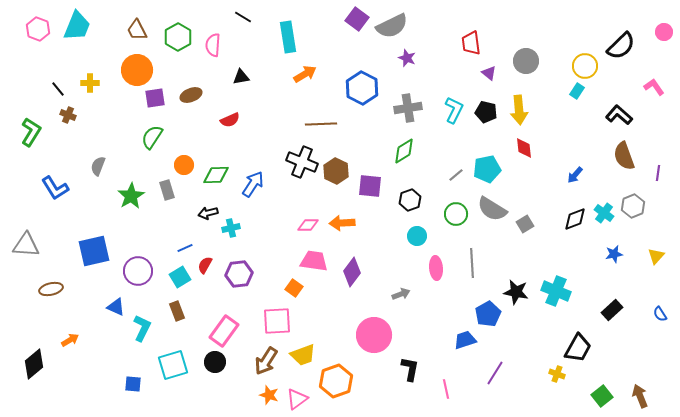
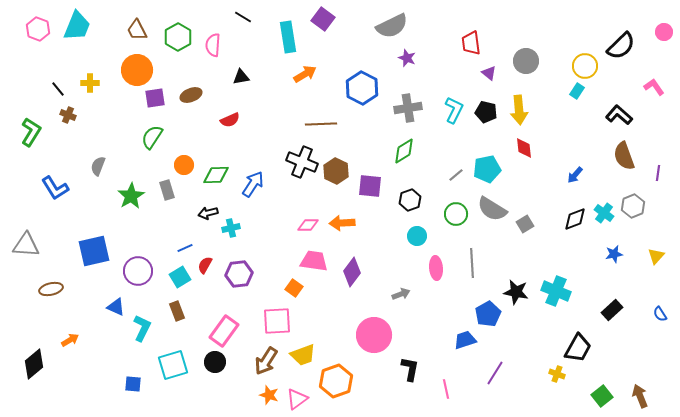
purple square at (357, 19): moved 34 px left
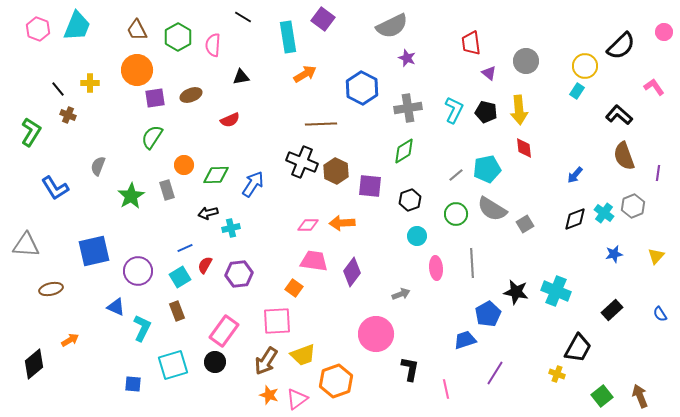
pink circle at (374, 335): moved 2 px right, 1 px up
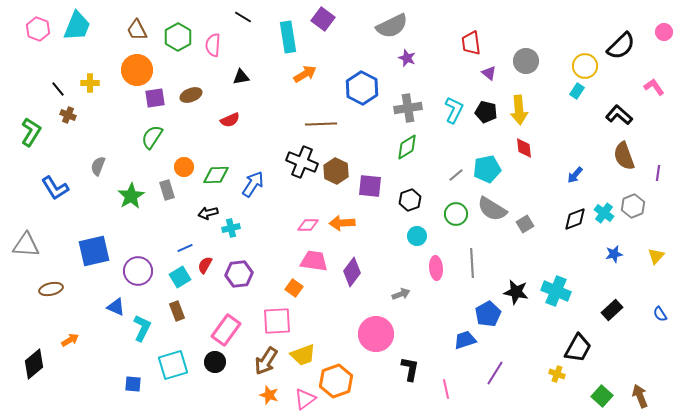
green diamond at (404, 151): moved 3 px right, 4 px up
orange circle at (184, 165): moved 2 px down
pink rectangle at (224, 331): moved 2 px right, 1 px up
green square at (602, 396): rotated 10 degrees counterclockwise
pink triangle at (297, 399): moved 8 px right
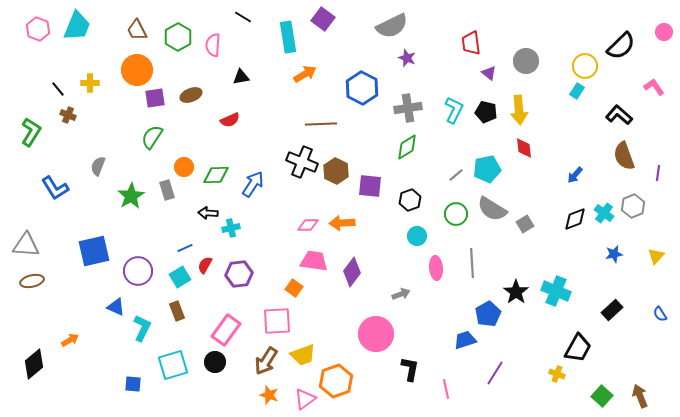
black arrow at (208, 213): rotated 18 degrees clockwise
brown ellipse at (51, 289): moved 19 px left, 8 px up
black star at (516, 292): rotated 25 degrees clockwise
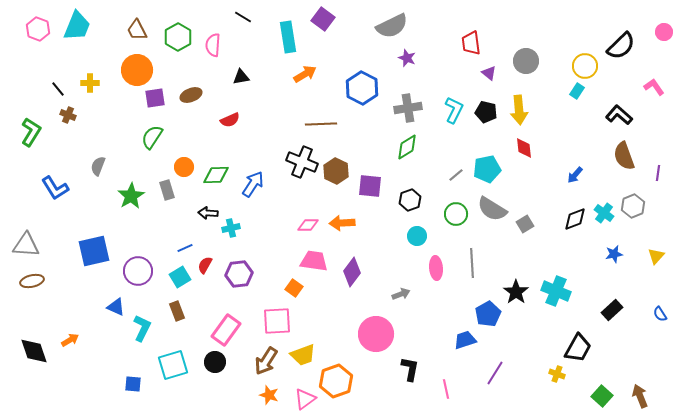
black diamond at (34, 364): moved 13 px up; rotated 68 degrees counterclockwise
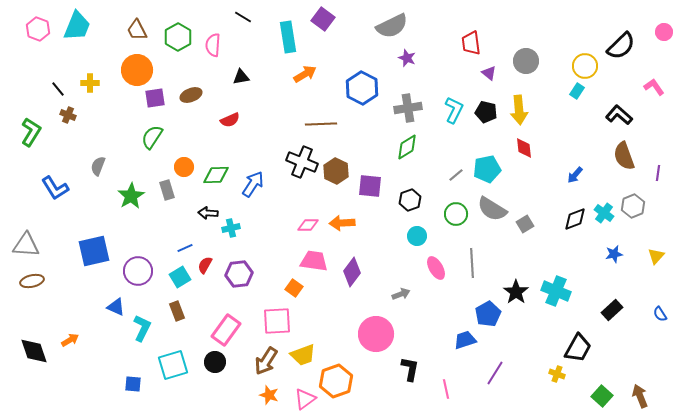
pink ellipse at (436, 268): rotated 25 degrees counterclockwise
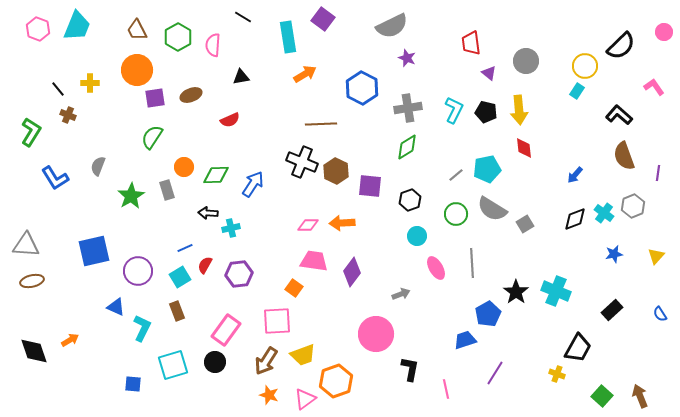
blue L-shape at (55, 188): moved 10 px up
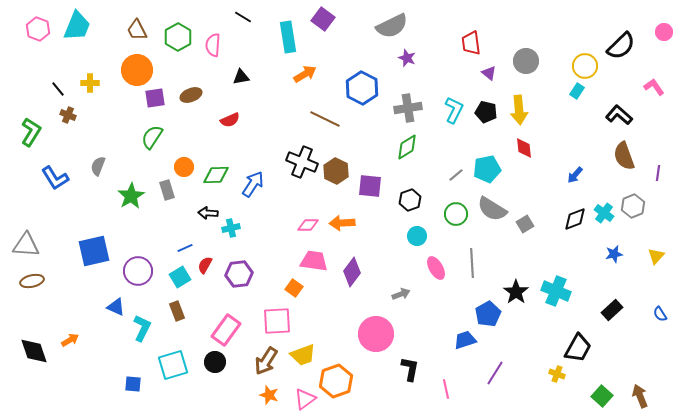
brown line at (321, 124): moved 4 px right, 5 px up; rotated 28 degrees clockwise
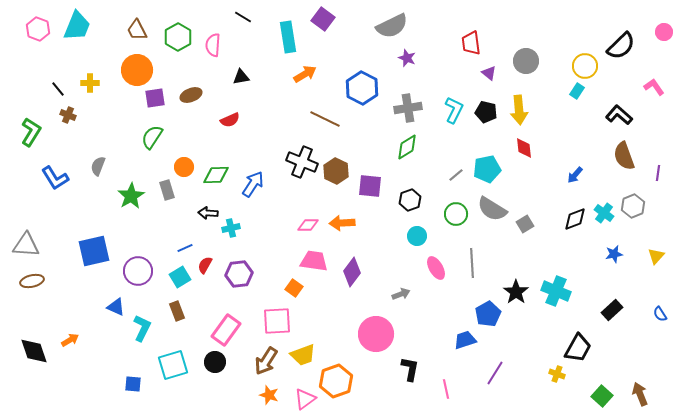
brown arrow at (640, 396): moved 2 px up
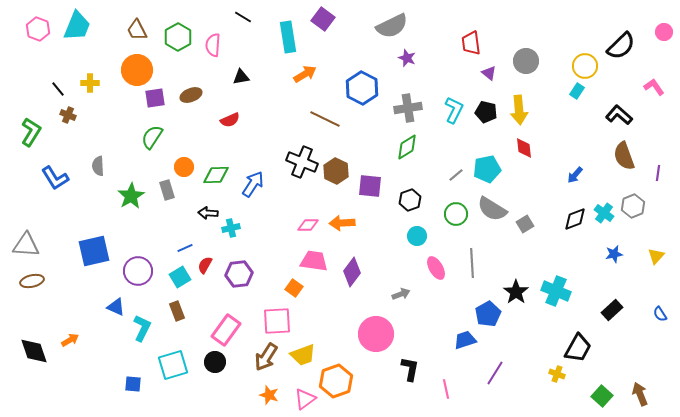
gray semicircle at (98, 166): rotated 24 degrees counterclockwise
brown arrow at (266, 361): moved 4 px up
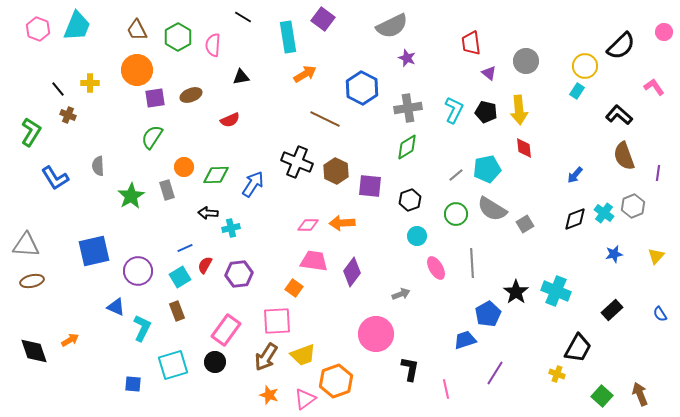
black cross at (302, 162): moved 5 px left
